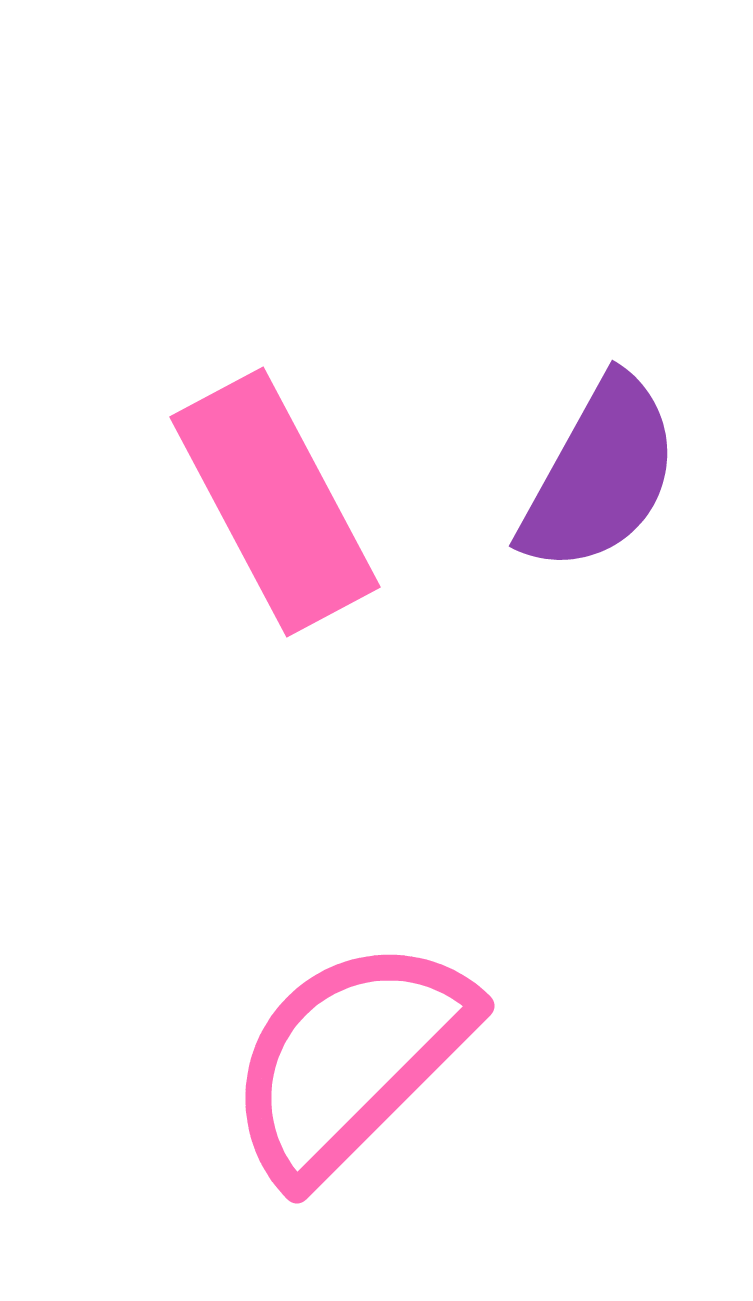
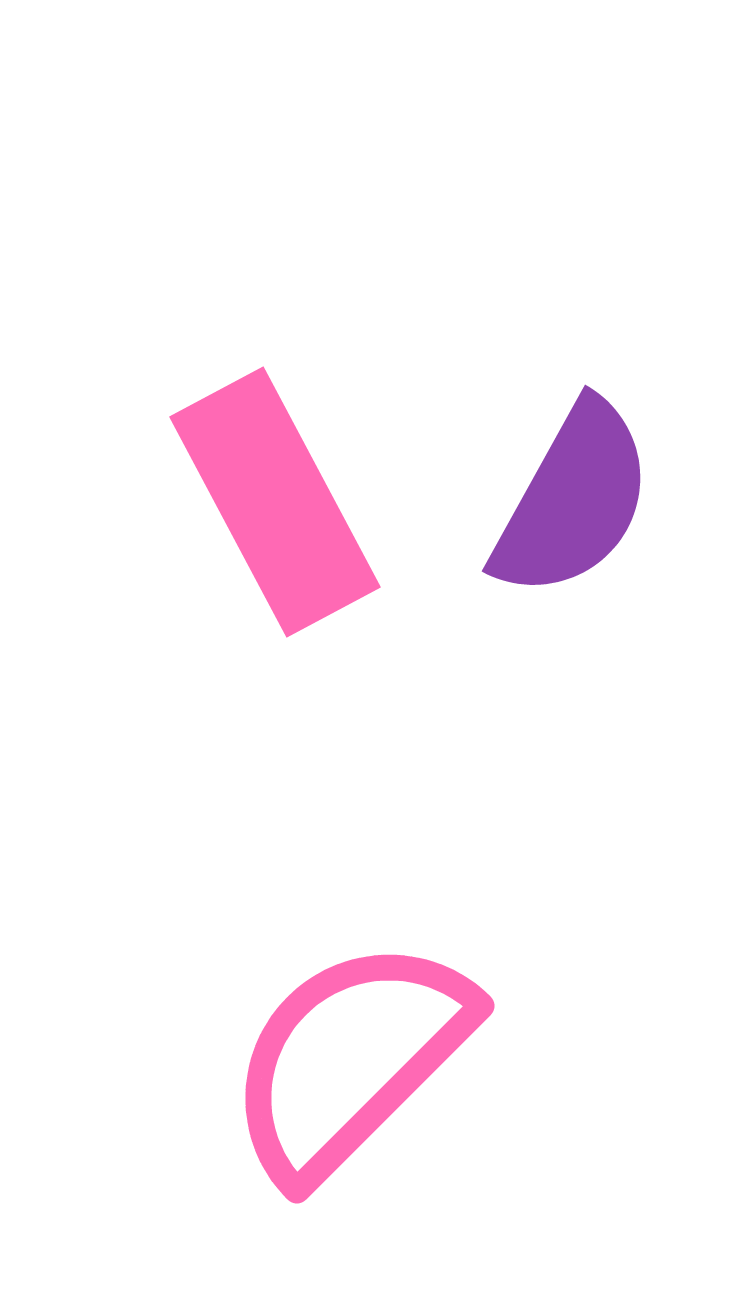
purple semicircle: moved 27 px left, 25 px down
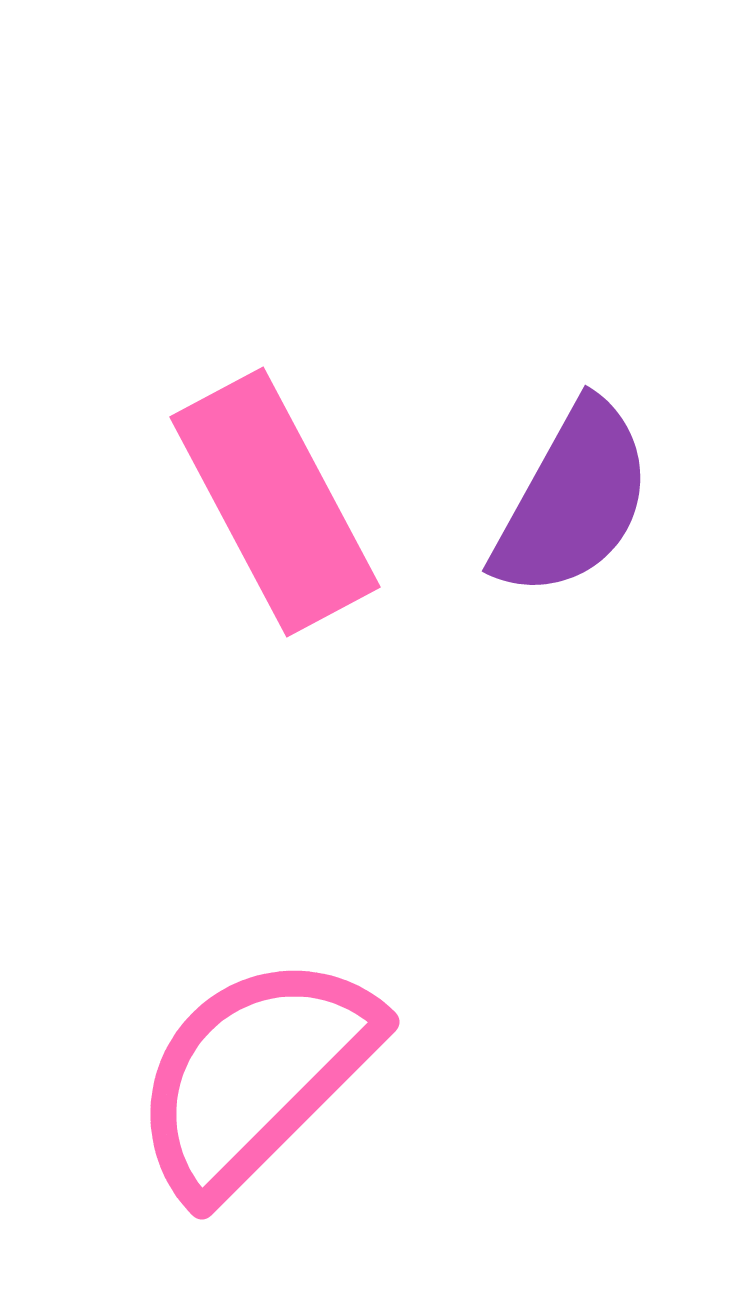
pink semicircle: moved 95 px left, 16 px down
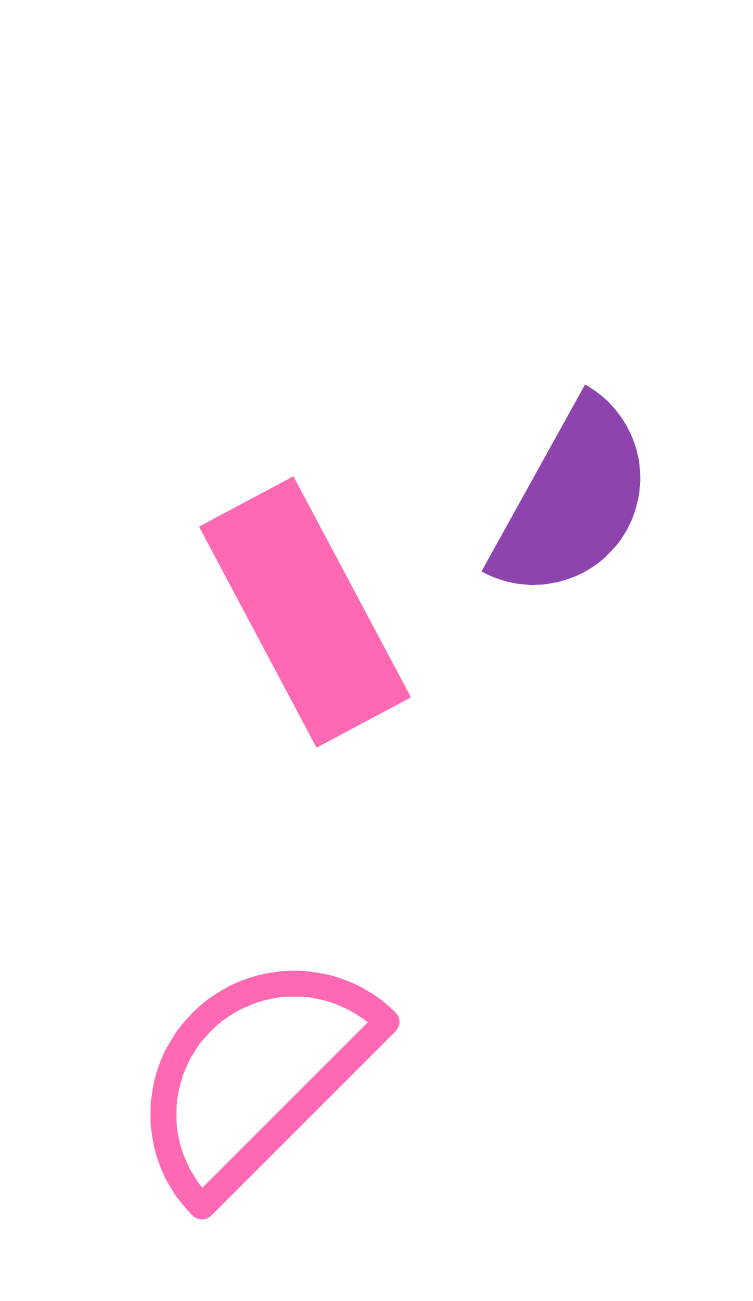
pink rectangle: moved 30 px right, 110 px down
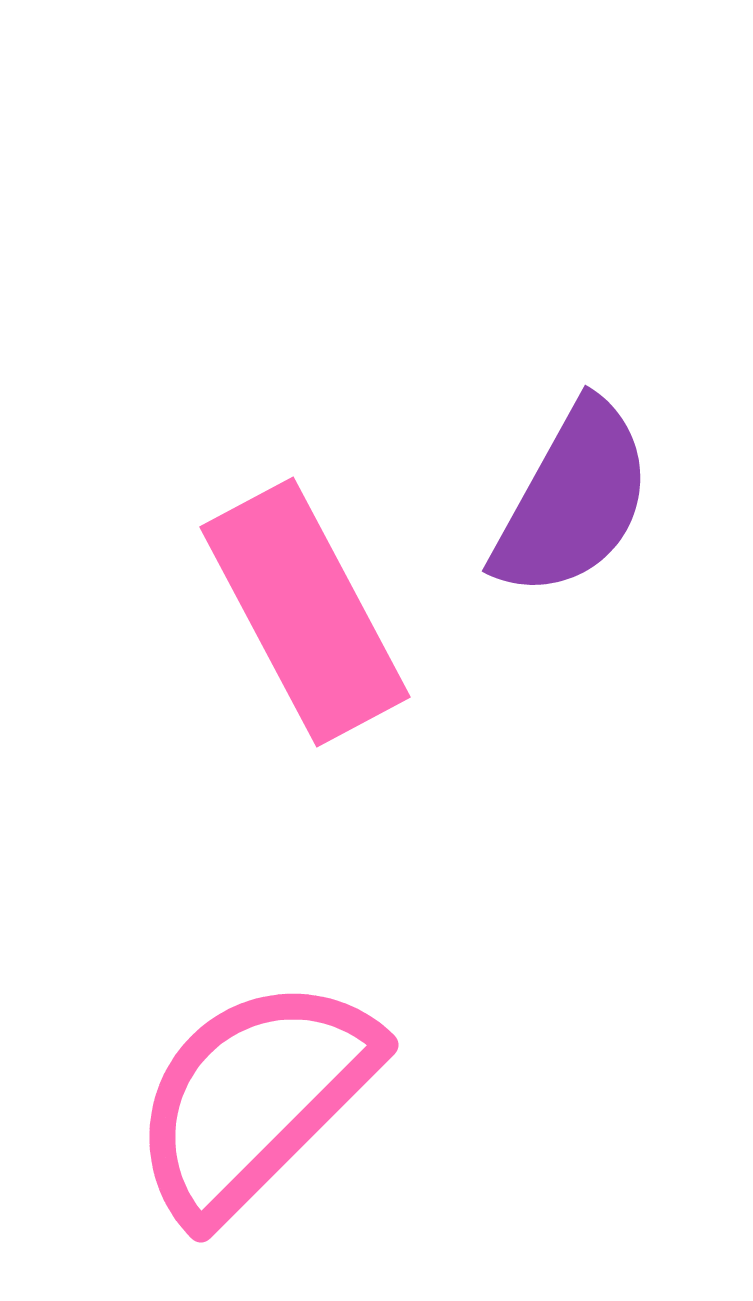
pink semicircle: moved 1 px left, 23 px down
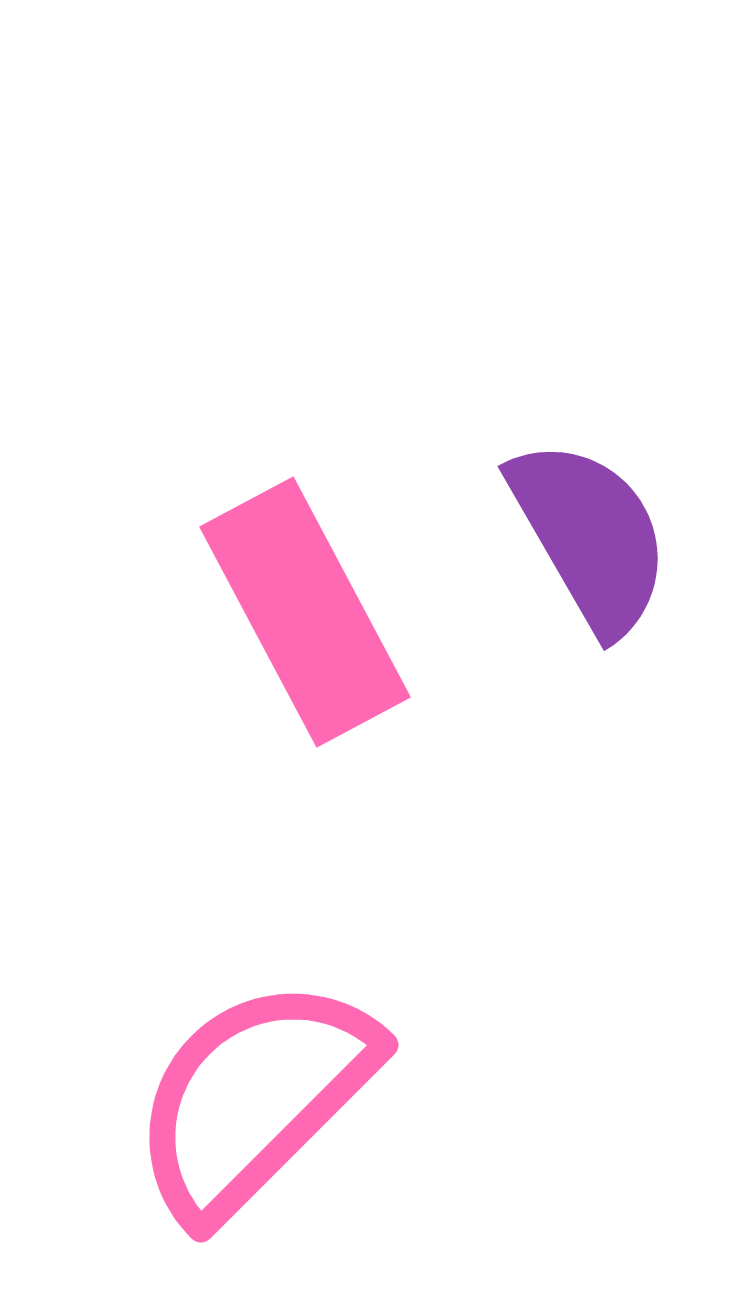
purple semicircle: moved 17 px right, 36 px down; rotated 59 degrees counterclockwise
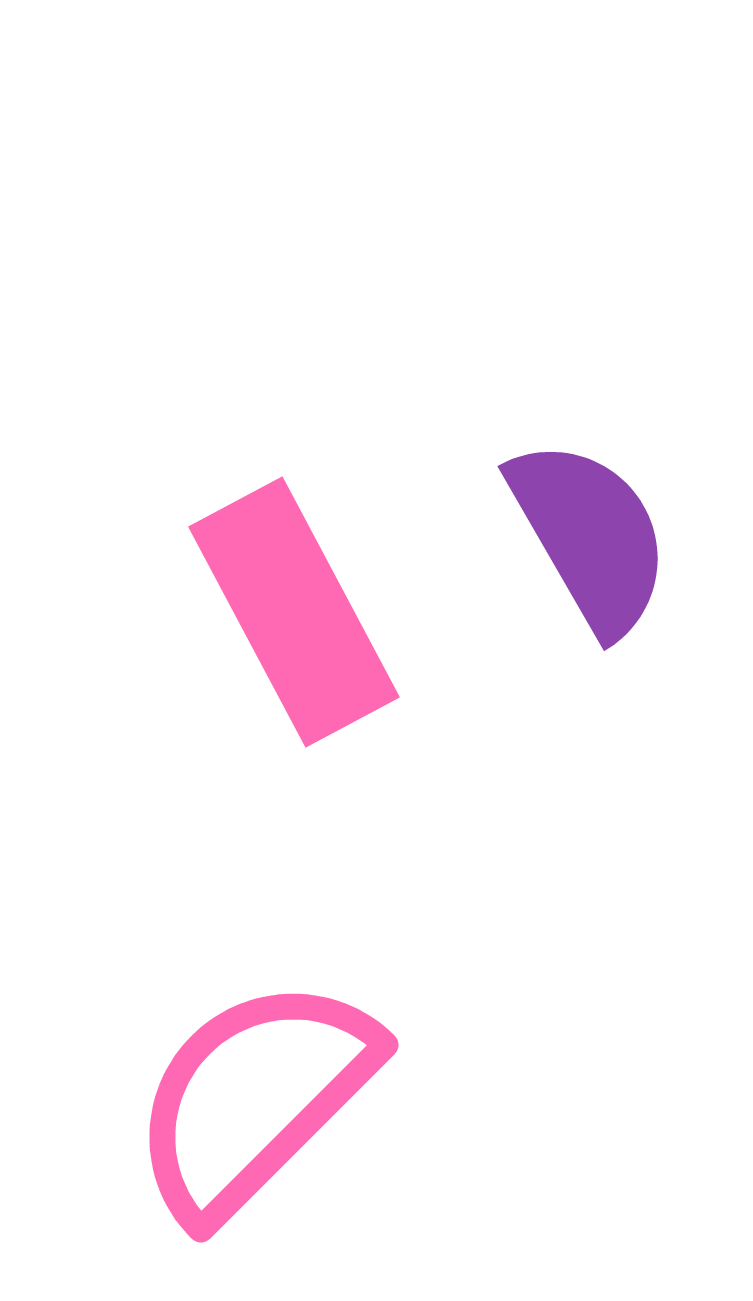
pink rectangle: moved 11 px left
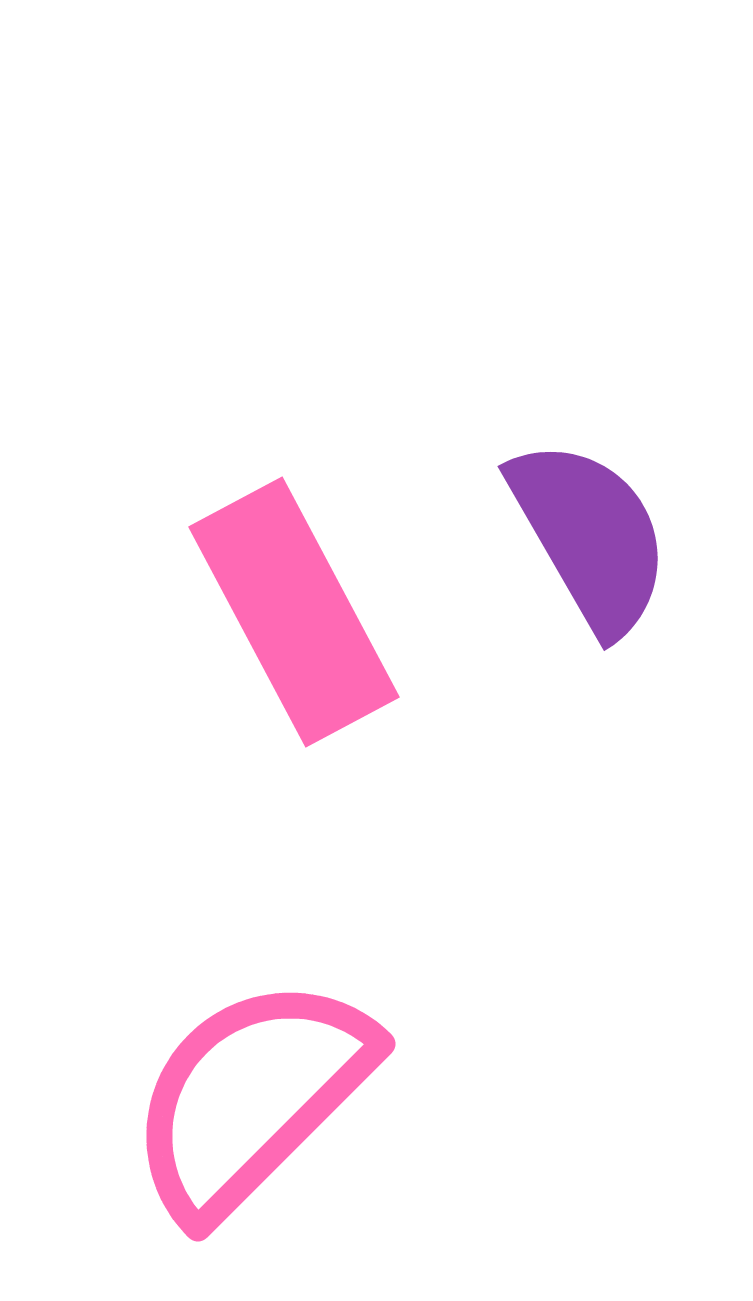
pink semicircle: moved 3 px left, 1 px up
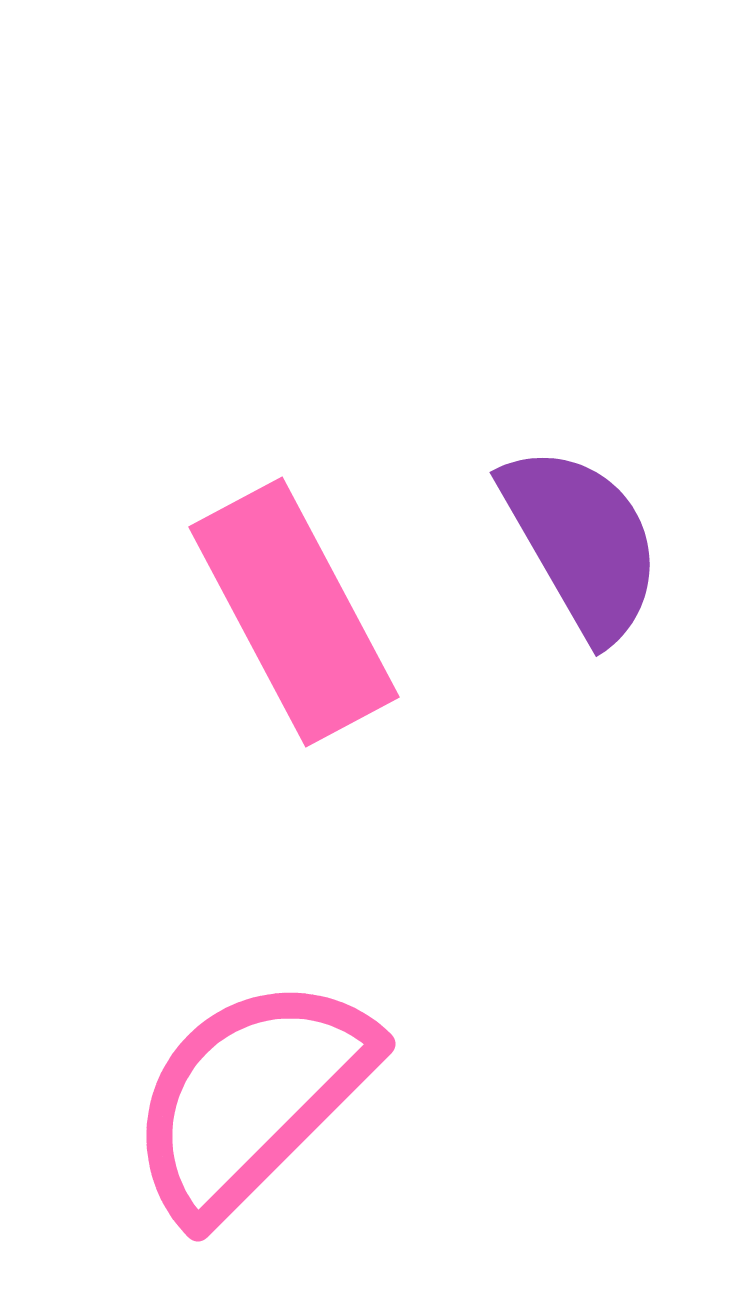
purple semicircle: moved 8 px left, 6 px down
